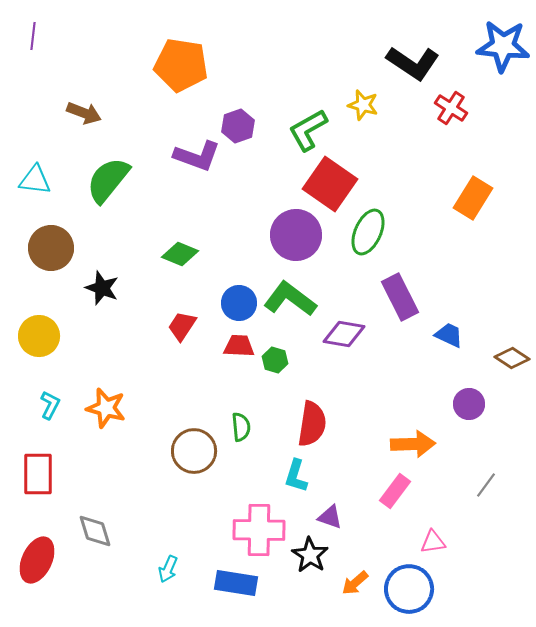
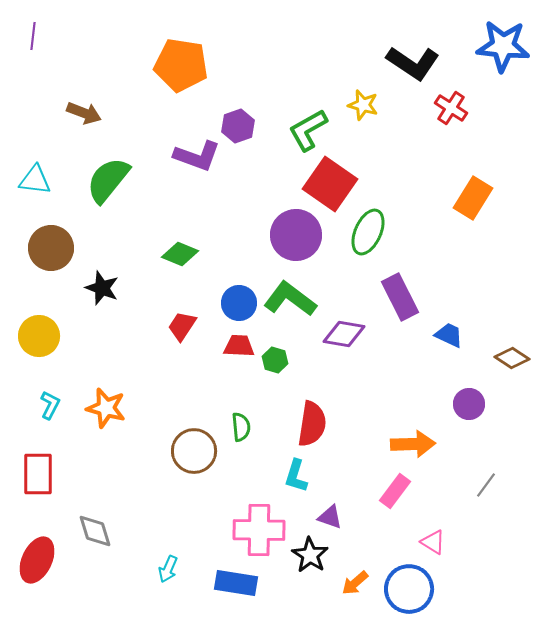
pink triangle at (433, 542): rotated 40 degrees clockwise
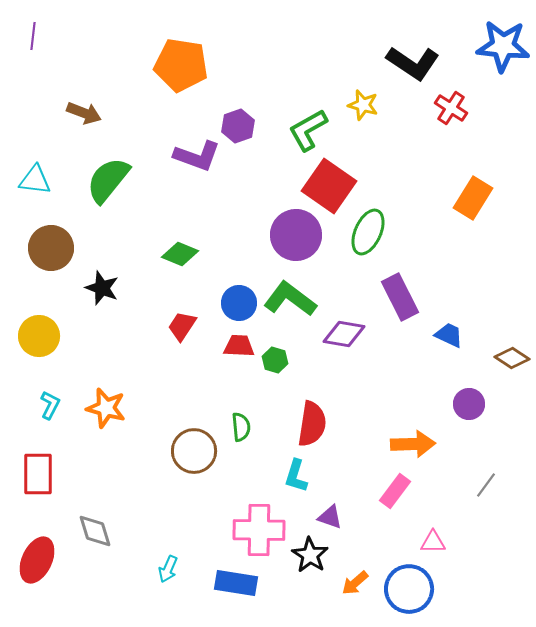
red square at (330, 184): moved 1 px left, 2 px down
pink triangle at (433, 542): rotated 32 degrees counterclockwise
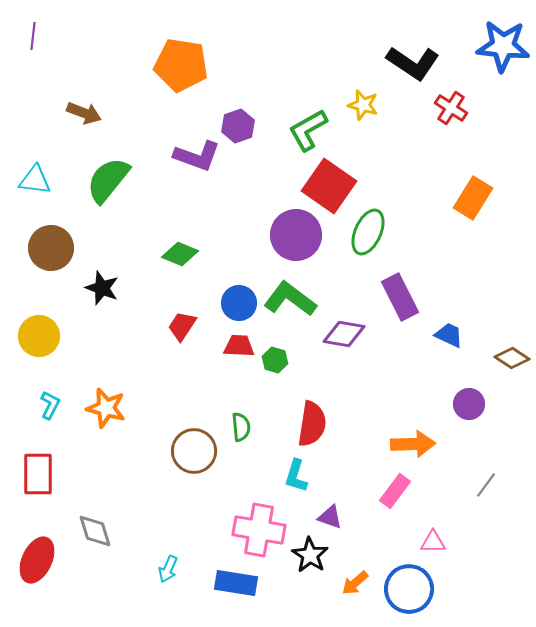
pink cross at (259, 530): rotated 9 degrees clockwise
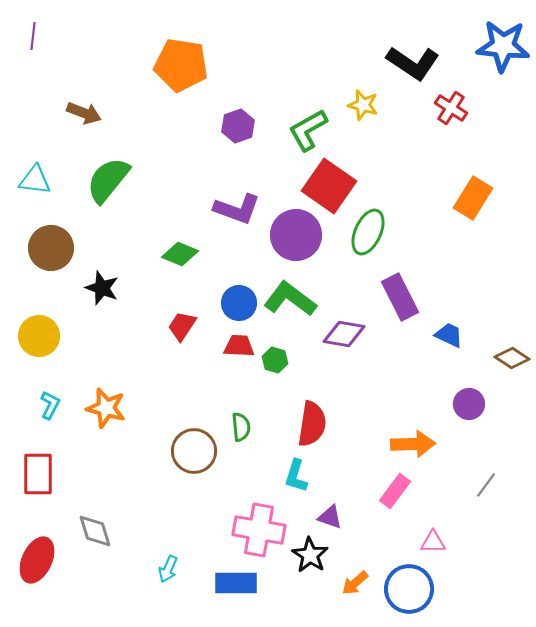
purple L-shape at (197, 156): moved 40 px right, 53 px down
blue rectangle at (236, 583): rotated 9 degrees counterclockwise
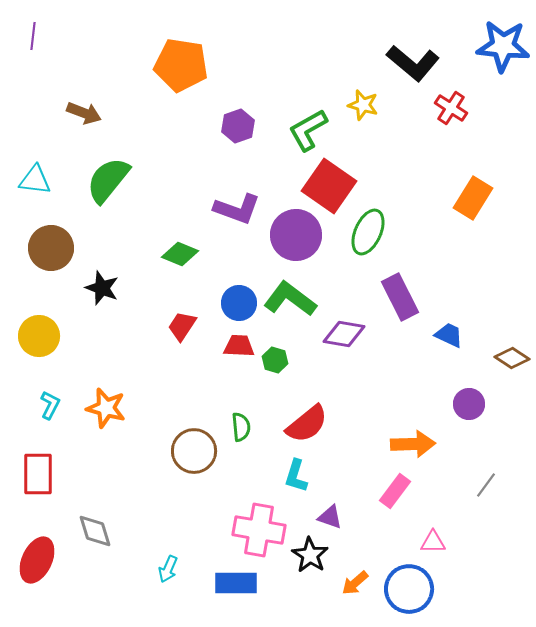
black L-shape at (413, 63): rotated 6 degrees clockwise
red semicircle at (312, 424): moved 5 px left; rotated 42 degrees clockwise
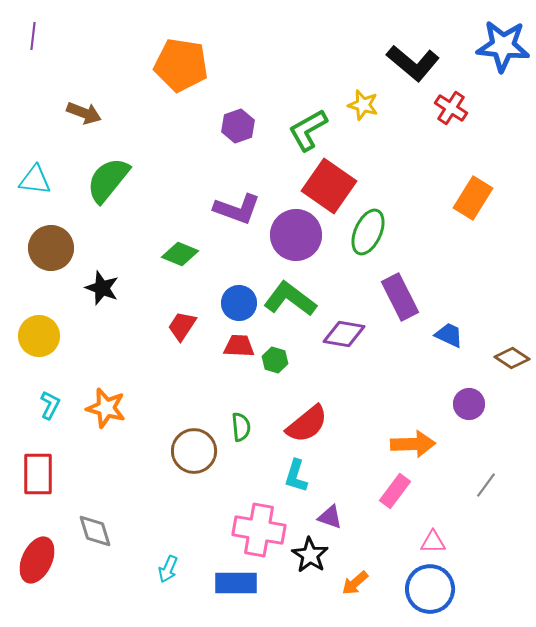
blue circle at (409, 589): moved 21 px right
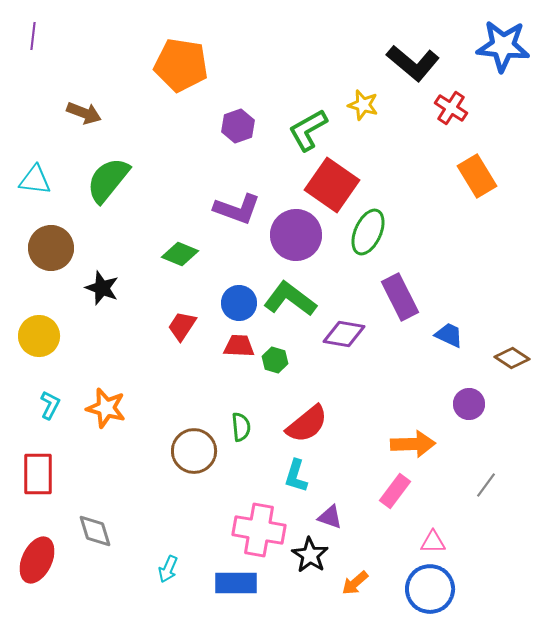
red square at (329, 186): moved 3 px right, 1 px up
orange rectangle at (473, 198): moved 4 px right, 22 px up; rotated 63 degrees counterclockwise
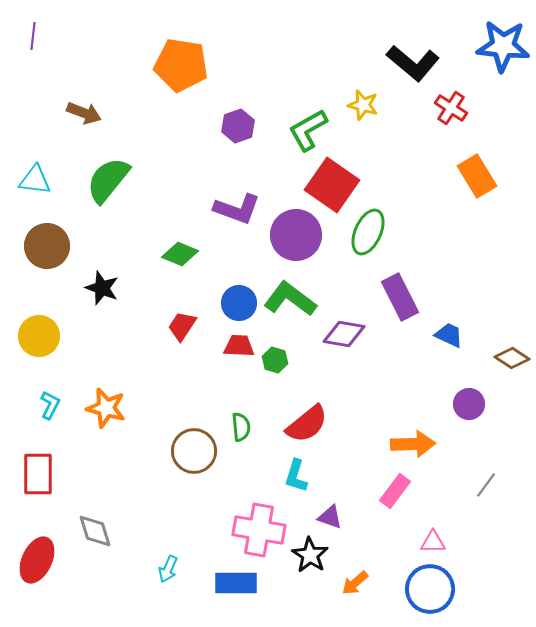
brown circle at (51, 248): moved 4 px left, 2 px up
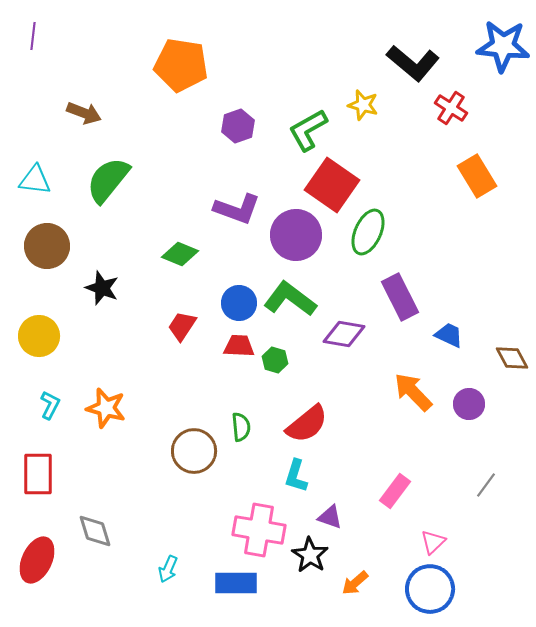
brown diamond at (512, 358): rotated 28 degrees clockwise
orange arrow at (413, 444): moved 52 px up; rotated 132 degrees counterclockwise
pink triangle at (433, 542): rotated 44 degrees counterclockwise
